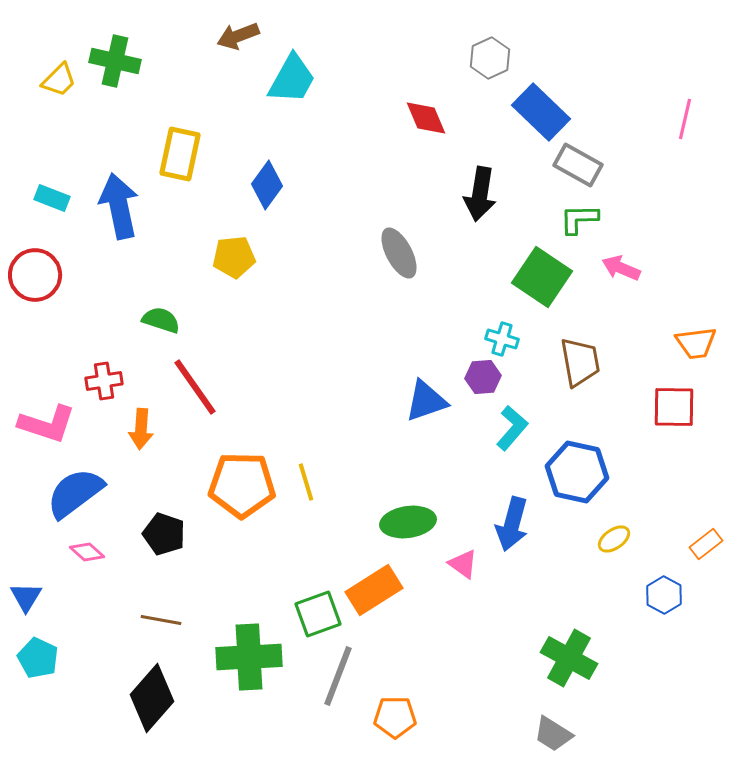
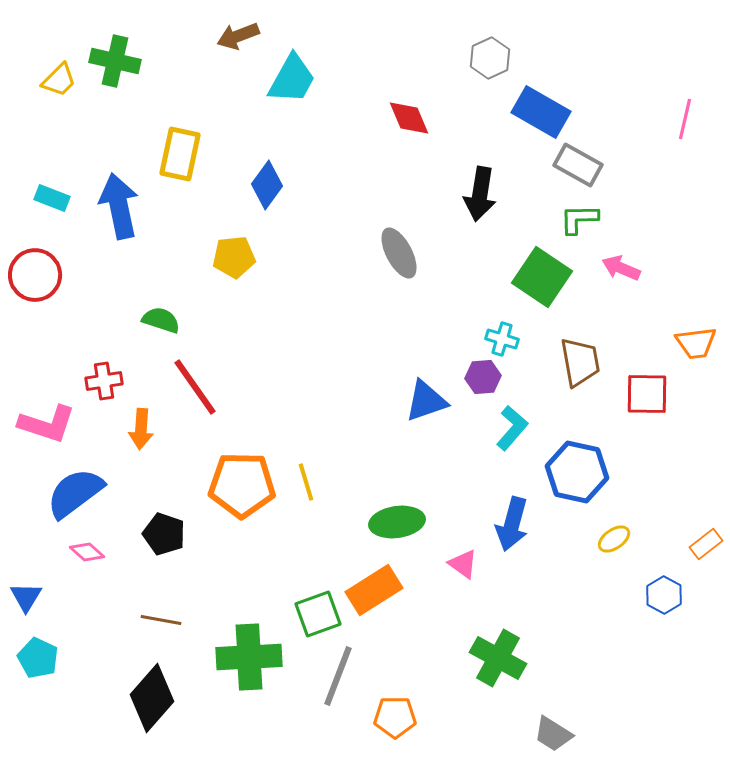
blue rectangle at (541, 112): rotated 14 degrees counterclockwise
red diamond at (426, 118): moved 17 px left
red square at (674, 407): moved 27 px left, 13 px up
green ellipse at (408, 522): moved 11 px left
green cross at (569, 658): moved 71 px left
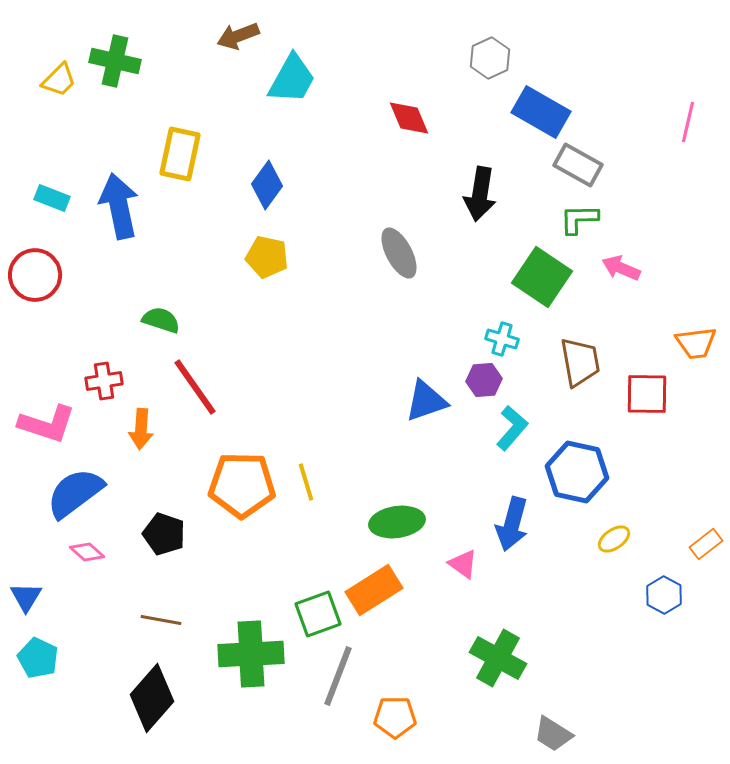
pink line at (685, 119): moved 3 px right, 3 px down
yellow pentagon at (234, 257): moved 33 px right; rotated 18 degrees clockwise
purple hexagon at (483, 377): moved 1 px right, 3 px down
green cross at (249, 657): moved 2 px right, 3 px up
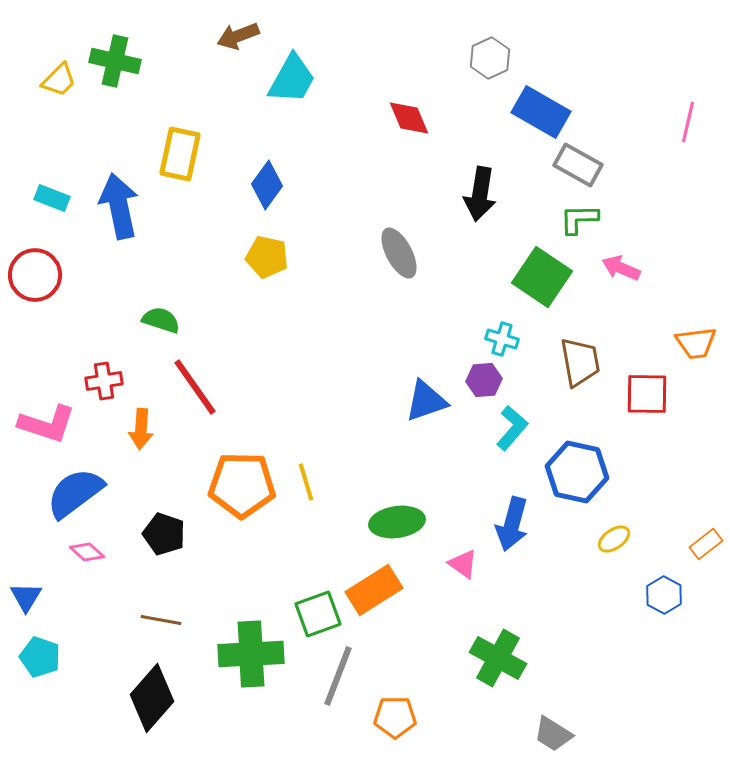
cyan pentagon at (38, 658): moved 2 px right, 1 px up; rotated 6 degrees counterclockwise
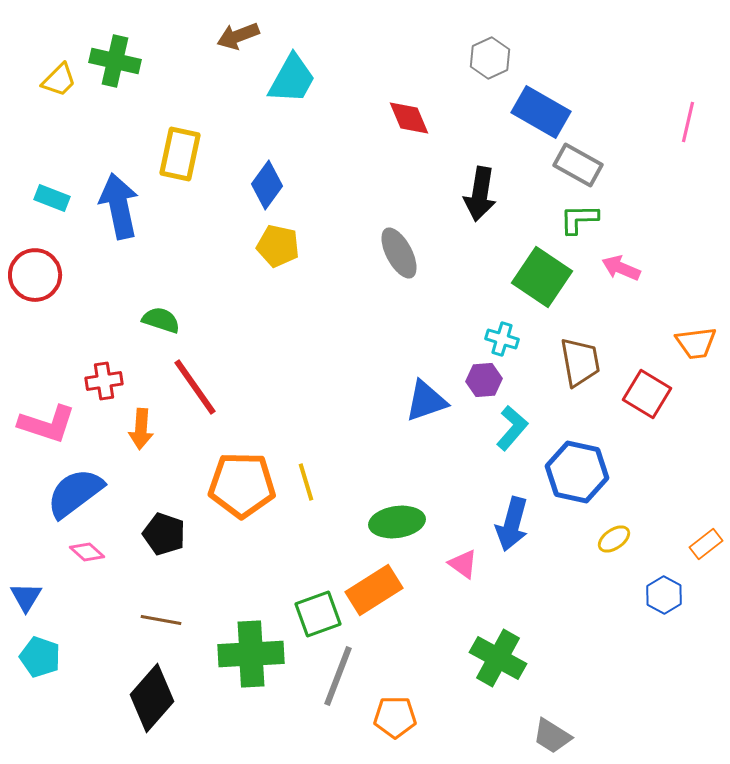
yellow pentagon at (267, 257): moved 11 px right, 11 px up
red square at (647, 394): rotated 30 degrees clockwise
gray trapezoid at (553, 734): moved 1 px left, 2 px down
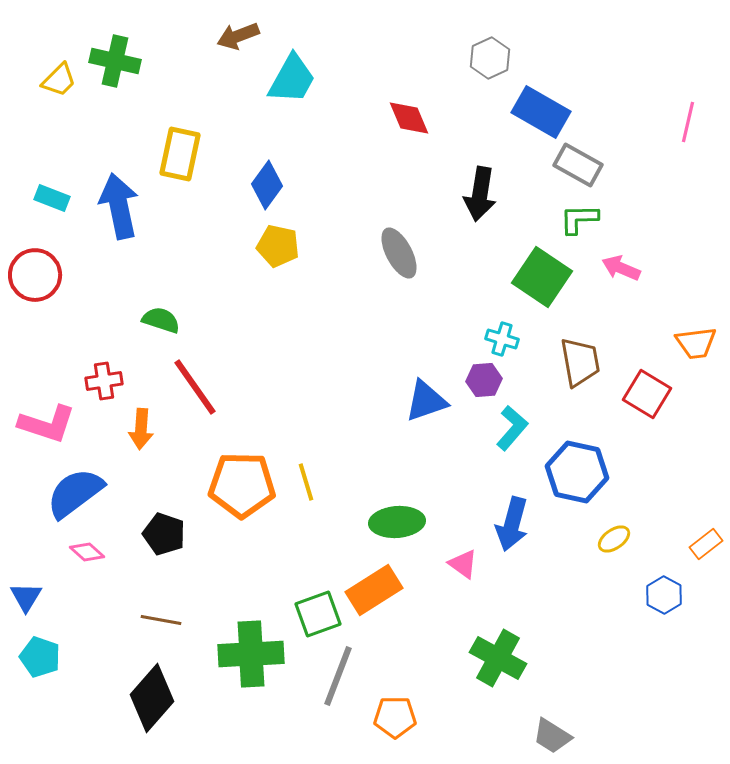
green ellipse at (397, 522): rotated 4 degrees clockwise
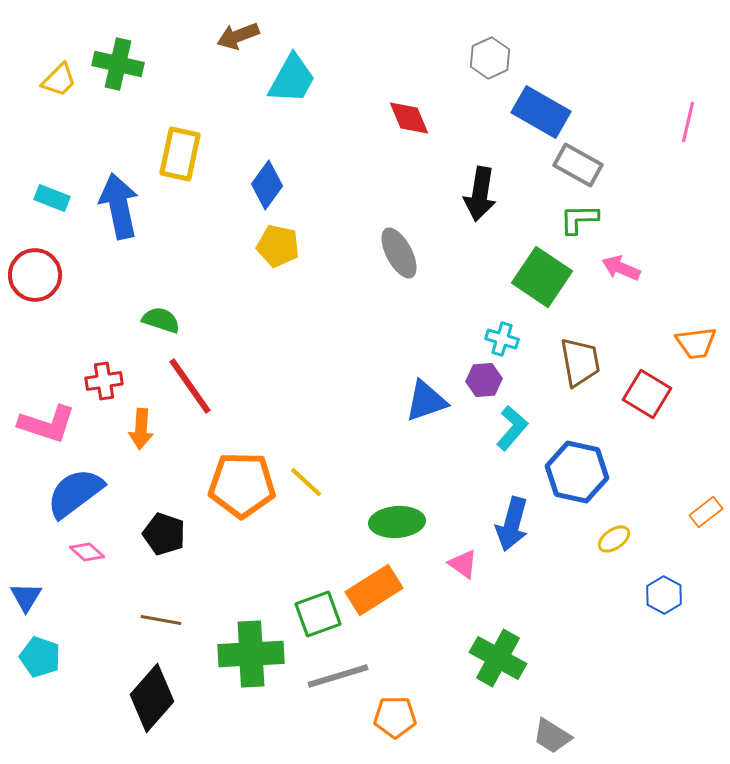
green cross at (115, 61): moved 3 px right, 3 px down
red line at (195, 387): moved 5 px left, 1 px up
yellow line at (306, 482): rotated 30 degrees counterclockwise
orange rectangle at (706, 544): moved 32 px up
gray line at (338, 676): rotated 52 degrees clockwise
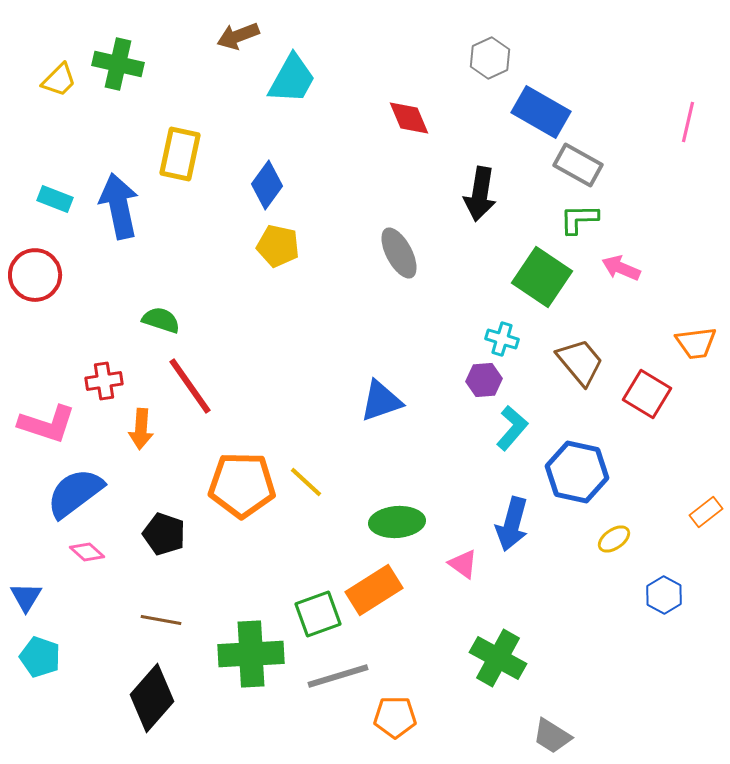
cyan rectangle at (52, 198): moved 3 px right, 1 px down
brown trapezoid at (580, 362): rotated 30 degrees counterclockwise
blue triangle at (426, 401): moved 45 px left
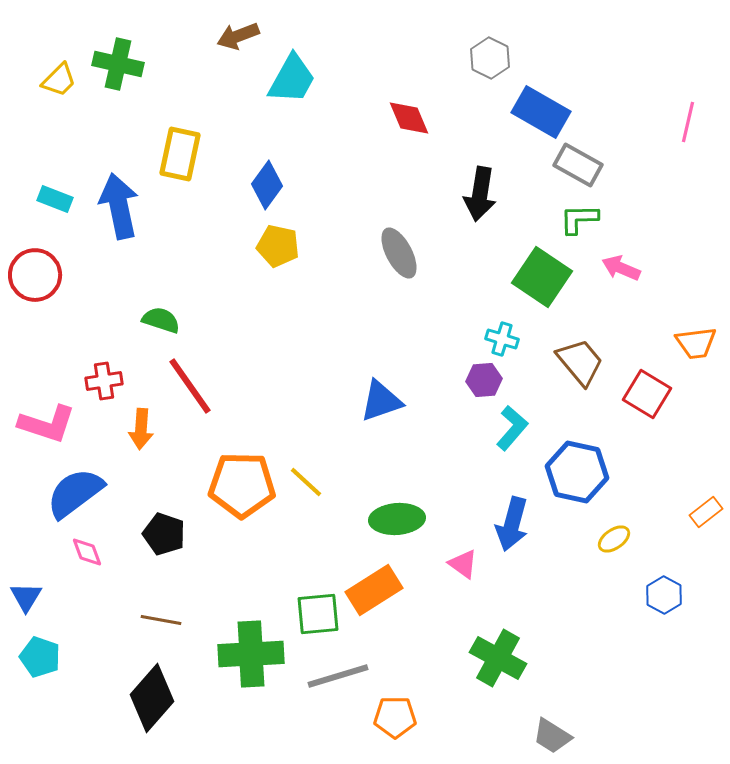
gray hexagon at (490, 58): rotated 9 degrees counterclockwise
green ellipse at (397, 522): moved 3 px up
pink diamond at (87, 552): rotated 28 degrees clockwise
green square at (318, 614): rotated 15 degrees clockwise
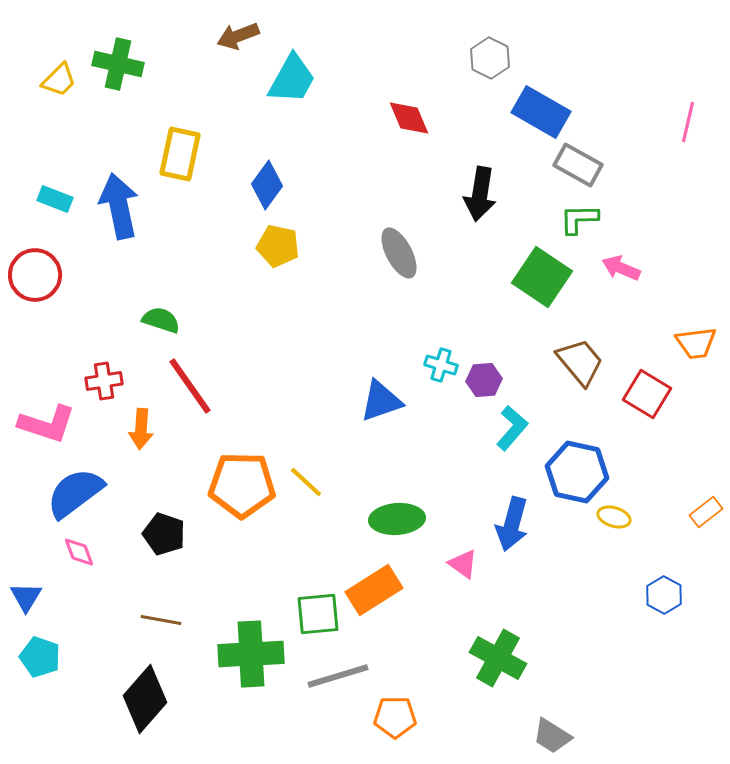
cyan cross at (502, 339): moved 61 px left, 26 px down
yellow ellipse at (614, 539): moved 22 px up; rotated 52 degrees clockwise
pink diamond at (87, 552): moved 8 px left
black diamond at (152, 698): moved 7 px left, 1 px down
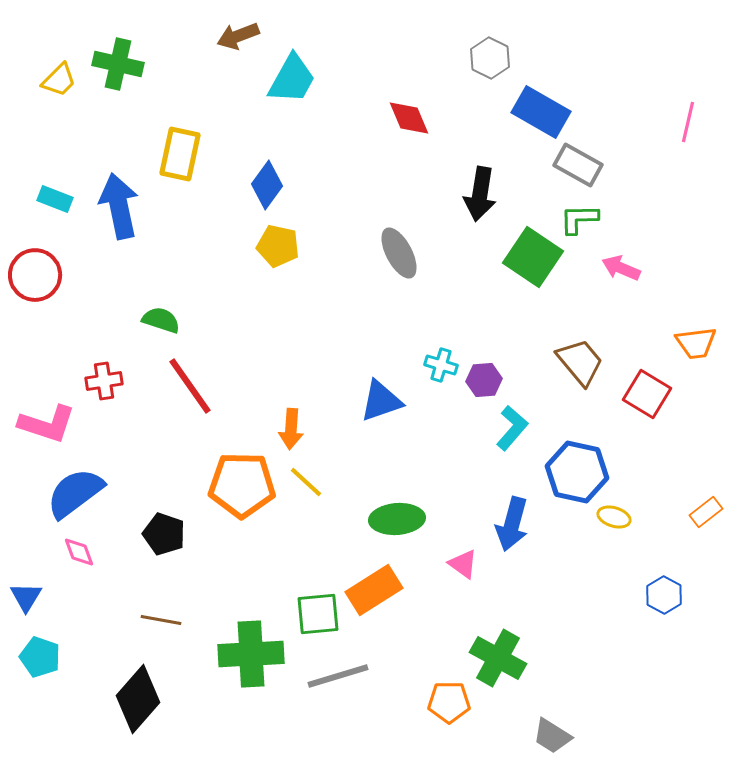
green square at (542, 277): moved 9 px left, 20 px up
orange arrow at (141, 429): moved 150 px right
black diamond at (145, 699): moved 7 px left
orange pentagon at (395, 717): moved 54 px right, 15 px up
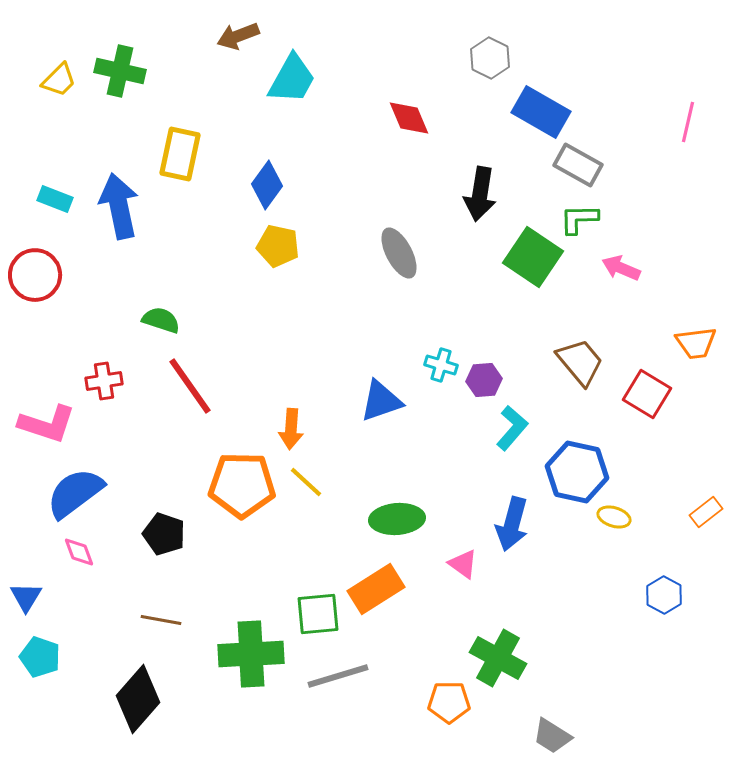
green cross at (118, 64): moved 2 px right, 7 px down
orange rectangle at (374, 590): moved 2 px right, 1 px up
